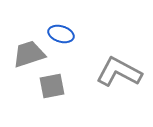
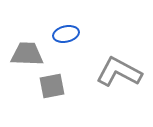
blue ellipse: moved 5 px right; rotated 30 degrees counterclockwise
gray trapezoid: moved 2 px left; rotated 20 degrees clockwise
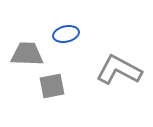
gray L-shape: moved 2 px up
